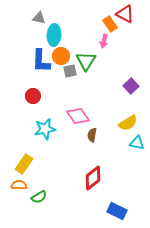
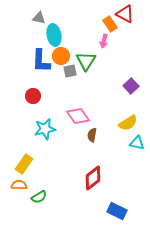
cyan ellipse: rotated 15 degrees counterclockwise
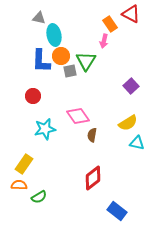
red triangle: moved 6 px right
blue rectangle: rotated 12 degrees clockwise
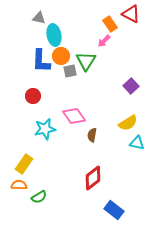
pink arrow: rotated 32 degrees clockwise
pink diamond: moved 4 px left
blue rectangle: moved 3 px left, 1 px up
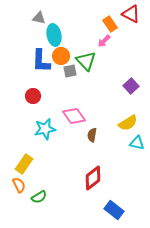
green triangle: rotated 15 degrees counterclockwise
orange semicircle: rotated 63 degrees clockwise
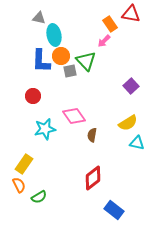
red triangle: rotated 18 degrees counterclockwise
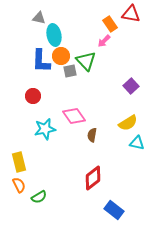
yellow rectangle: moved 5 px left, 2 px up; rotated 48 degrees counterclockwise
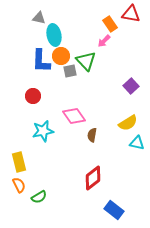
cyan star: moved 2 px left, 2 px down
